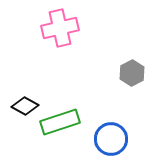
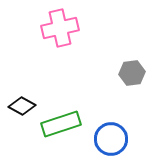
gray hexagon: rotated 20 degrees clockwise
black diamond: moved 3 px left
green rectangle: moved 1 px right, 2 px down
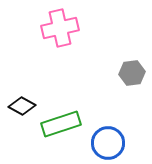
blue circle: moved 3 px left, 4 px down
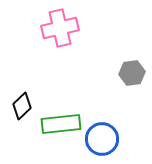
black diamond: rotated 72 degrees counterclockwise
green rectangle: rotated 12 degrees clockwise
blue circle: moved 6 px left, 4 px up
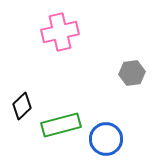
pink cross: moved 4 px down
green rectangle: moved 1 px down; rotated 9 degrees counterclockwise
blue circle: moved 4 px right
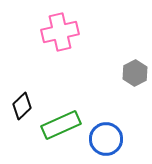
gray hexagon: moved 3 px right; rotated 20 degrees counterclockwise
green rectangle: rotated 9 degrees counterclockwise
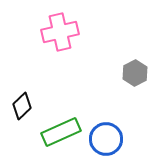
green rectangle: moved 7 px down
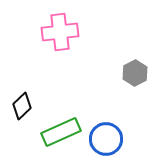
pink cross: rotated 6 degrees clockwise
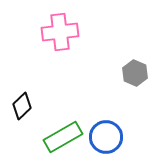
gray hexagon: rotated 10 degrees counterclockwise
green rectangle: moved 2 px right, 5 px down; rotated 6 degrees counterclockwise
blue circle: moved 2 px up
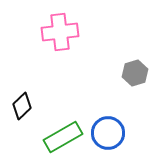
gray hexagon: rotated 20 degrees clockwise
blue circle: moved 2 px right, 4 px up
